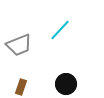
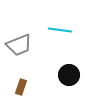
cyan line: rotated 55 degrees clockwise
black circle: moved 3 px right, 9 px up
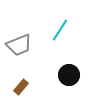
cyan line: rotated 65 degrees counterclockwise
brown rectangle: rotated 21 degrees clockwise
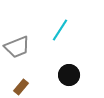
gray trapezoid: moved 2 px left, 2 px down
